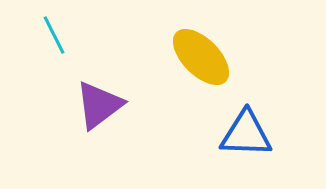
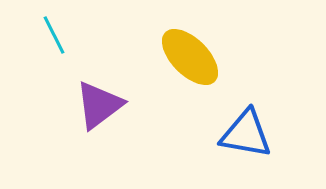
yellow ellipse: moved 11 px left
blue triangle: rotated 8 degrees clockwise
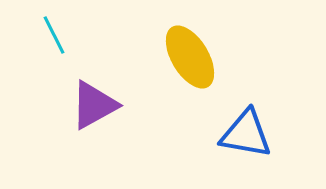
yellow ellipse: rotated 14 degrees clockwise
purple triangle: moved 5 px left; rotated 8 degrees clockwise
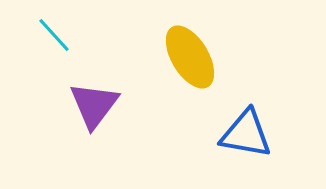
cyan line: rotated 15 degrees counterclockwise
purple triangle: rotated 24 degrees counterclockwise
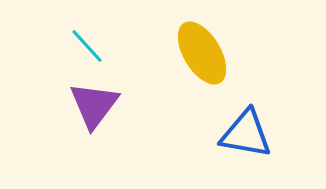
cyan line: moved 33 px right, 11 px down
yellow ellipse: moved 12 px right, 4 px up
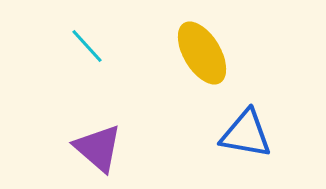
purple triangle: moved 4 px right, 43 px down; rotated 26 degrees counterclockwise
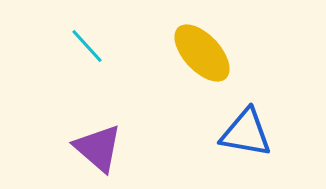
yellow ellipse: rotated 12 degrees counterclockwise
blue triangle: moved 1 px up
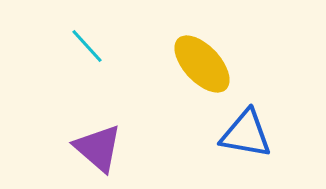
yellow ellipse: moved 11 px down
blue triangle: moved 1 px down
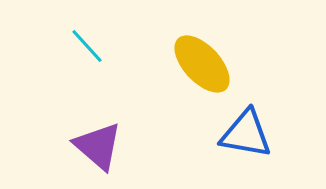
purple triangle: moved 2 px up
